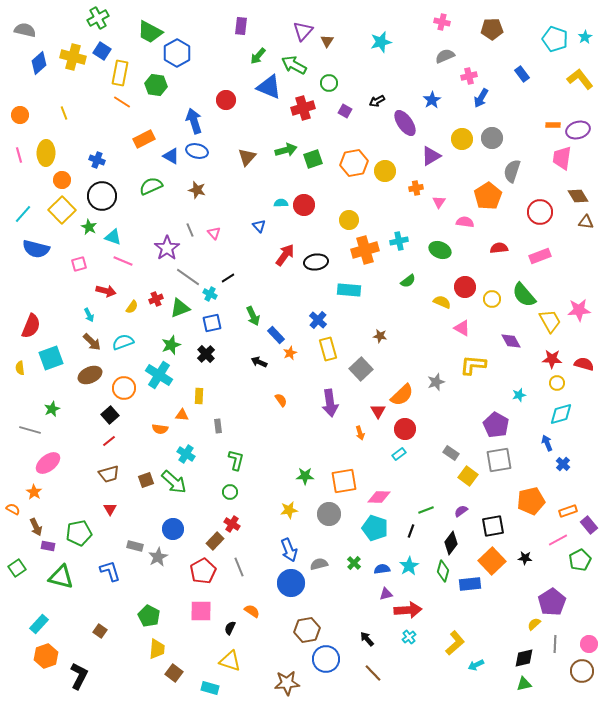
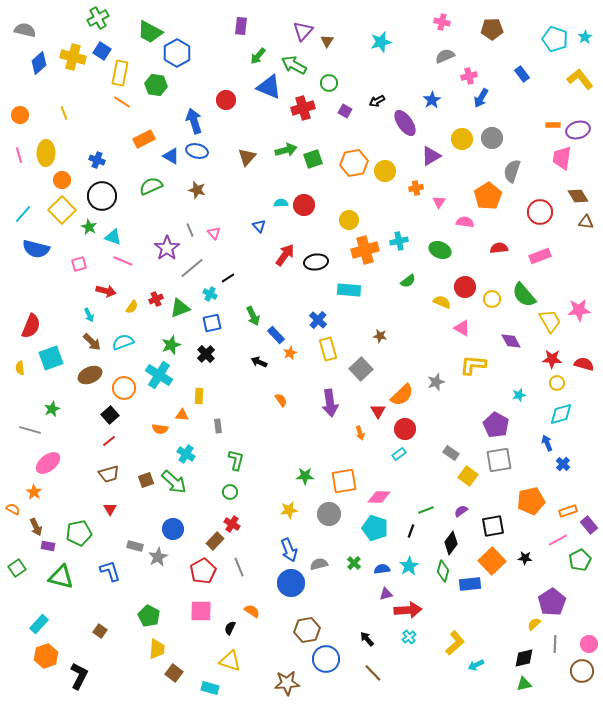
gray line at (188, 277): moved 4 px right, 9 px up; rotated 75 degrees counterclockwise
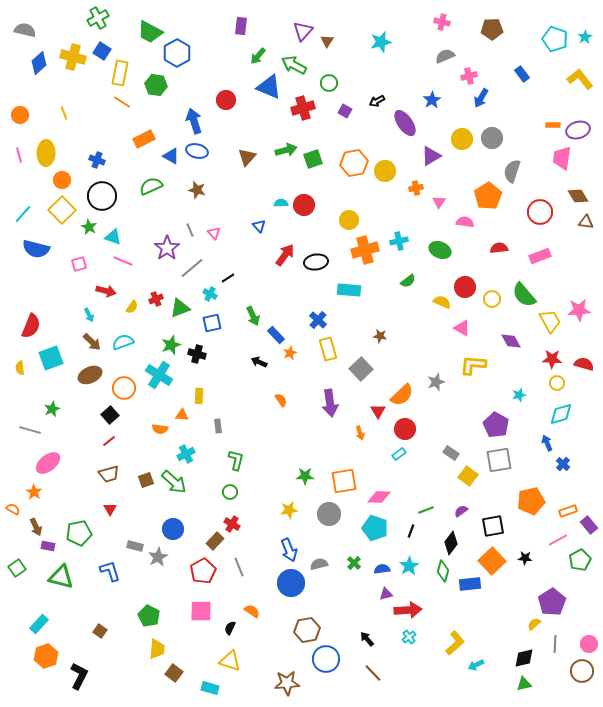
black cross at (206, 354): moved 9 px left; rotated 30 degrees counterclockwise
cyan cross at (186, 454): rotated 30 degrees clockwise
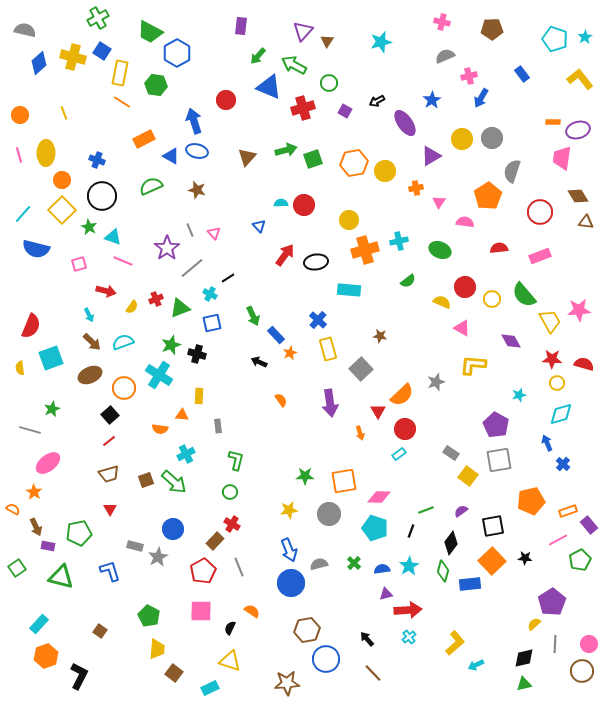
orange rectangle at (553, 125): moved 3 px up
cyan rectangle at (210, 688): rotated 42 degrees counterclockwise
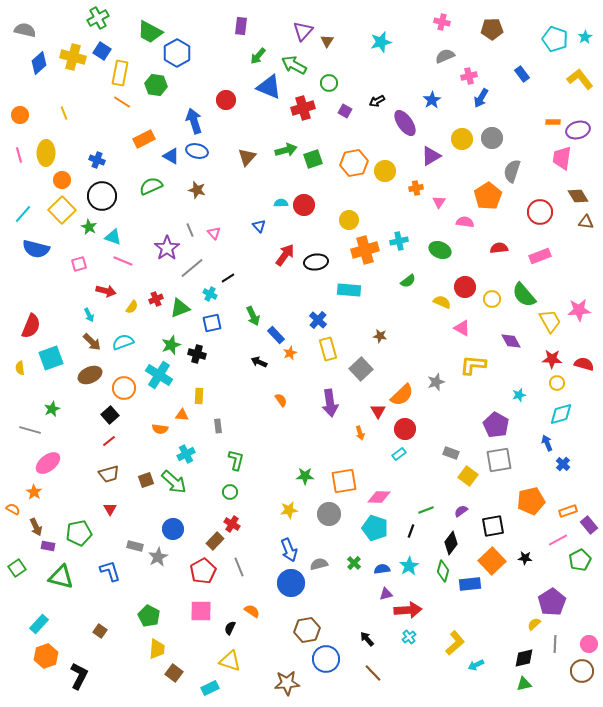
gray rectangle at (451, 453): rotated 14 degrees counterclockwise
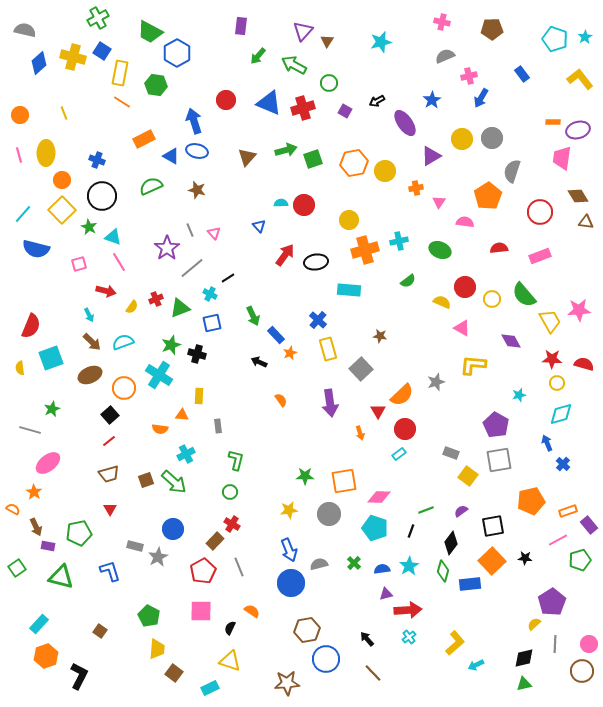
blue triangle at (269, 87): moved 16 px down
pink line at (123, 261): moved 4 px left, 1 px down; rotated 36 degrees clockwise
green pentagon at (580, 560): rotated 10 degrees clockwise
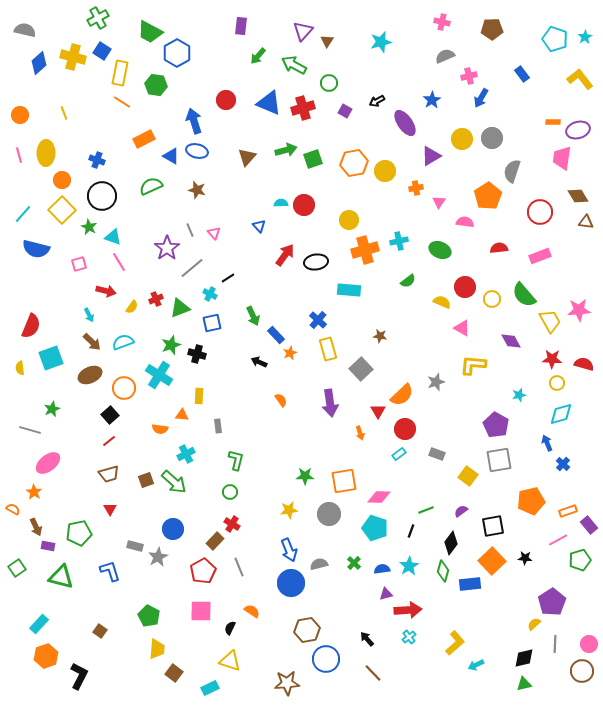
gray rectangle at (451, 453): moved 14 px left, 1 px down
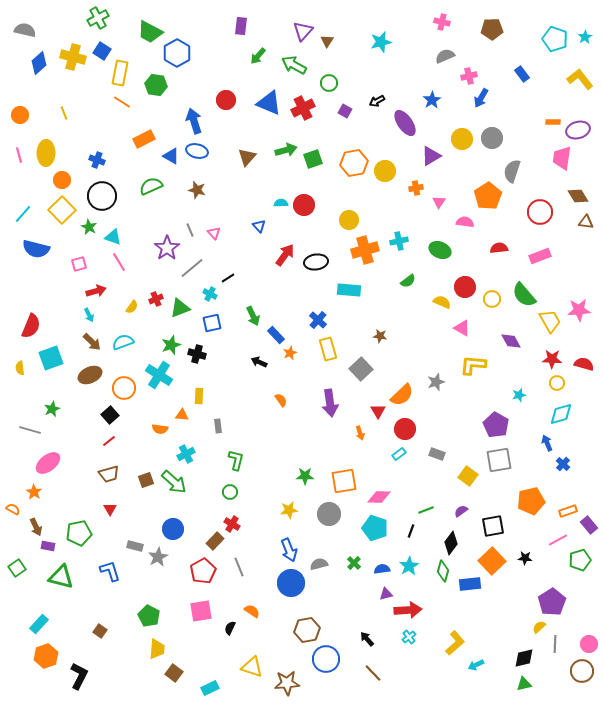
red cross at (303, 108): rotated 10 degrees counterclockwise
red arrow at (106, 291): moved 10 px left; rotated 30 degrees counterclockwise
pink square at (201, 611): rotated 10 degrees counterclockwise
yellow semicircle at (534, 624): moved 5 px right, 3 px down
yellow triangle at (230, 661): moved 22 px right, 6 px down
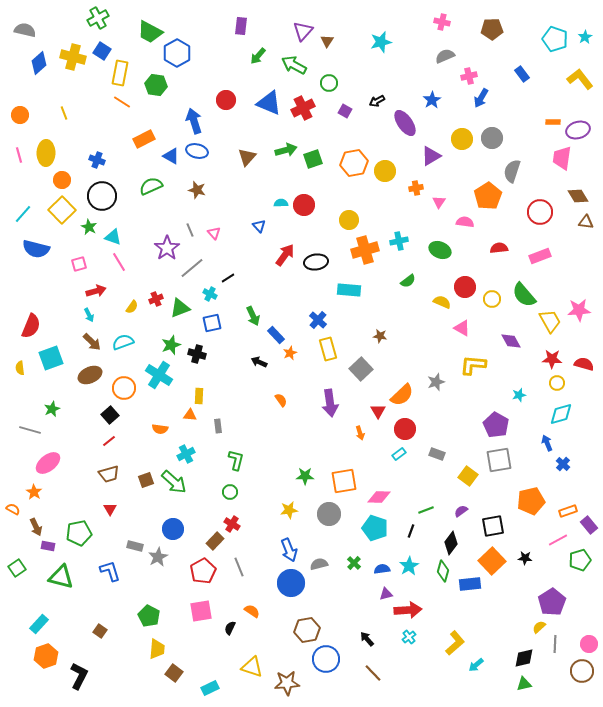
orange triangle at (182, 415): moved 8 px right
cyan arrow at (476, 665): rotated 14 degrees counterclockwise
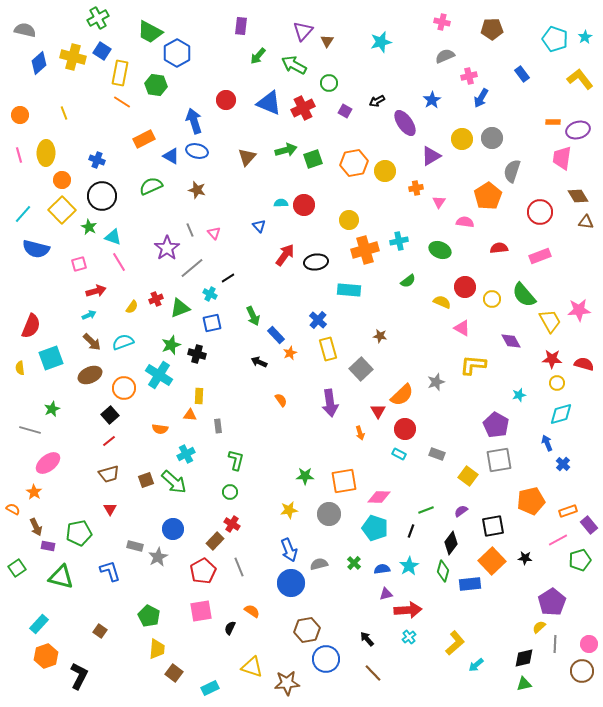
cyan arrow at (89, 315): rotated 88 degrees counterclockwise
cyan rectangle at (399, 454): rotated 64 degrees clockwise
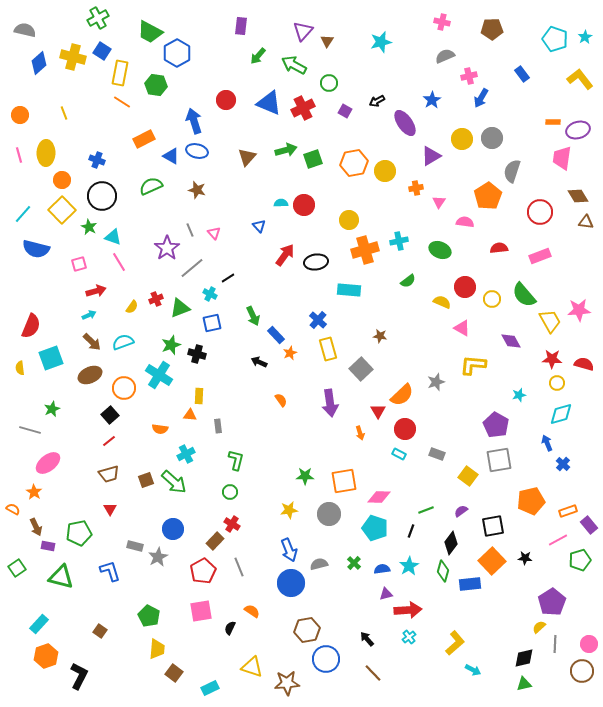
cyan arrow at (476, 665): moved 3 px left, 5 px down; rotated 112 degrees counterclockwise
